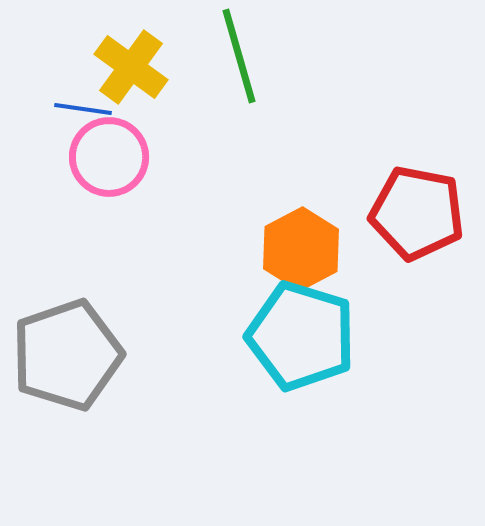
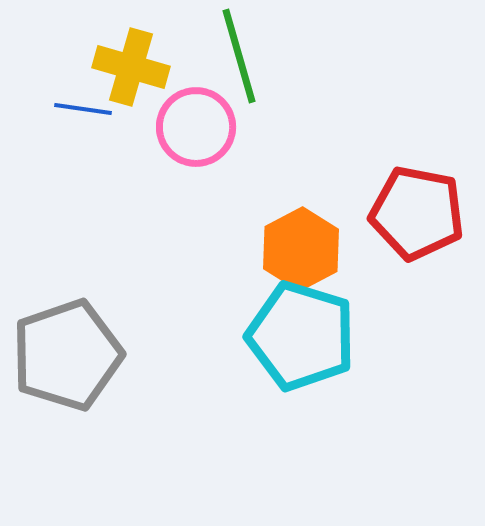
yellow cross: rotated 20 degrees counterclockwise
pink circle: moved 87 px right, 30 px up
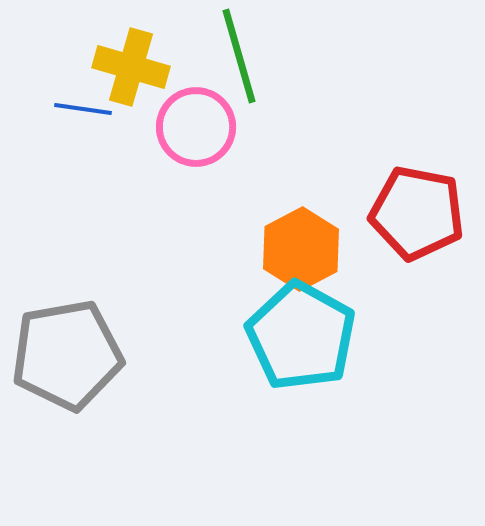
cyan pentagon: rotated 12 degrees clockwise
gray pentagon: rotated 9 degrees clockwise
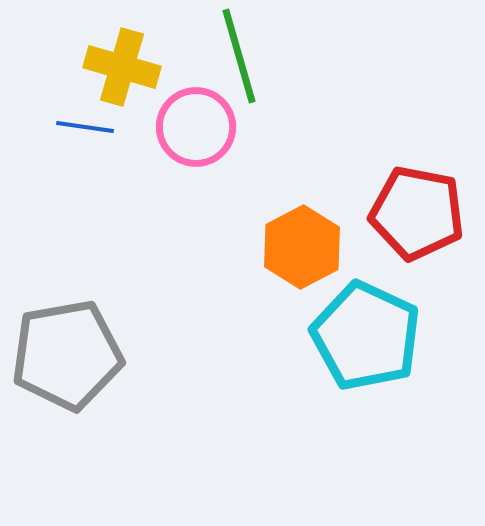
yellow cross: moved 9 px left
blue line: moved 2 px right, 18 px down
orange hexagon: moved 1 px right, 2 px up
cyan pentagon: moved 65 px right; rotated 4 degrees counterclockwise
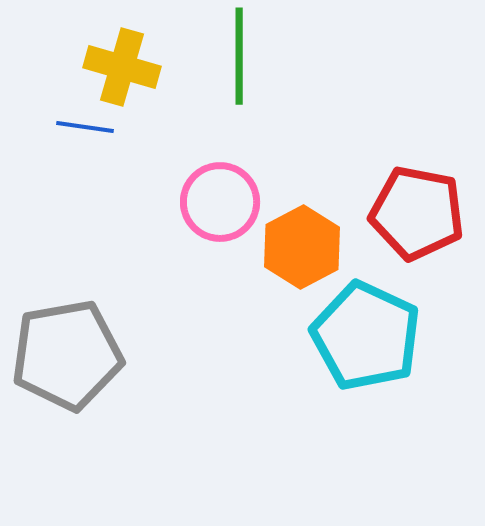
green line: rotated 16 degrees clockwise
pink circle: moved 24 px right, 75 px down
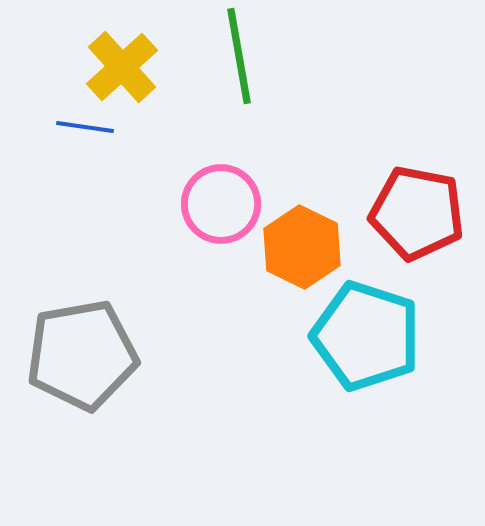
green line: rotated 10 degrees counterclockwise
yellow cross: rotated 32 degrees clockwise
pink circle: moved 1 px right, 2 px down
orange hexagon: rotated 6 degrees counterclockwise
cyan pentagon: rotated 7 degrees counterclockwise
gray pentagon: moved 15 px right
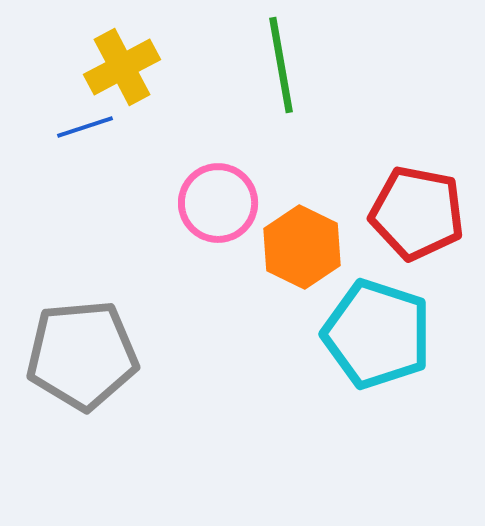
green line: moved 42 px right, 9 px down
yellow cross: rotated 14 degrees clockwise
blue line: rotated 26 degrees counterclockwise
pink circle: moved 3 px left, 1 px up
cyan pentagon: moved 11 px right, 2 px up
gray pentagon: rotated 5 degrees clockwise
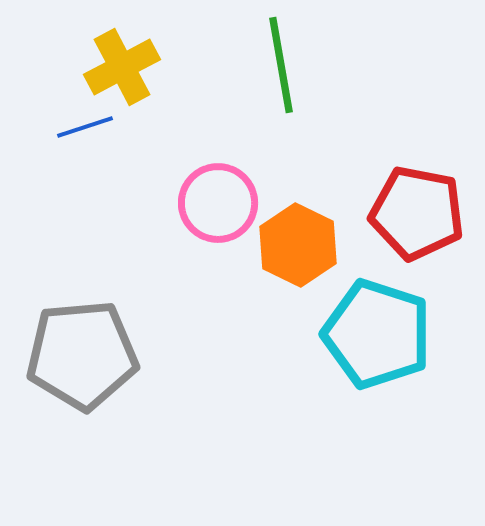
orange hexagon: moved 4 px left, 2 px up
